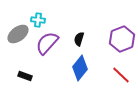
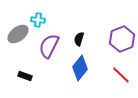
purple semicircle: moved 2 px right, 3 px down; rotated 15 degrees counterclockwise
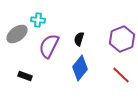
gray ellipse: moved 1 px left
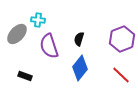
gray ellipse: rotated 10 degrees counterclockwise
purple semicircle: rotated 45 degrees counterclockwise
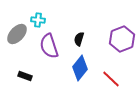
red line: moved 10 px left, 4 px down
